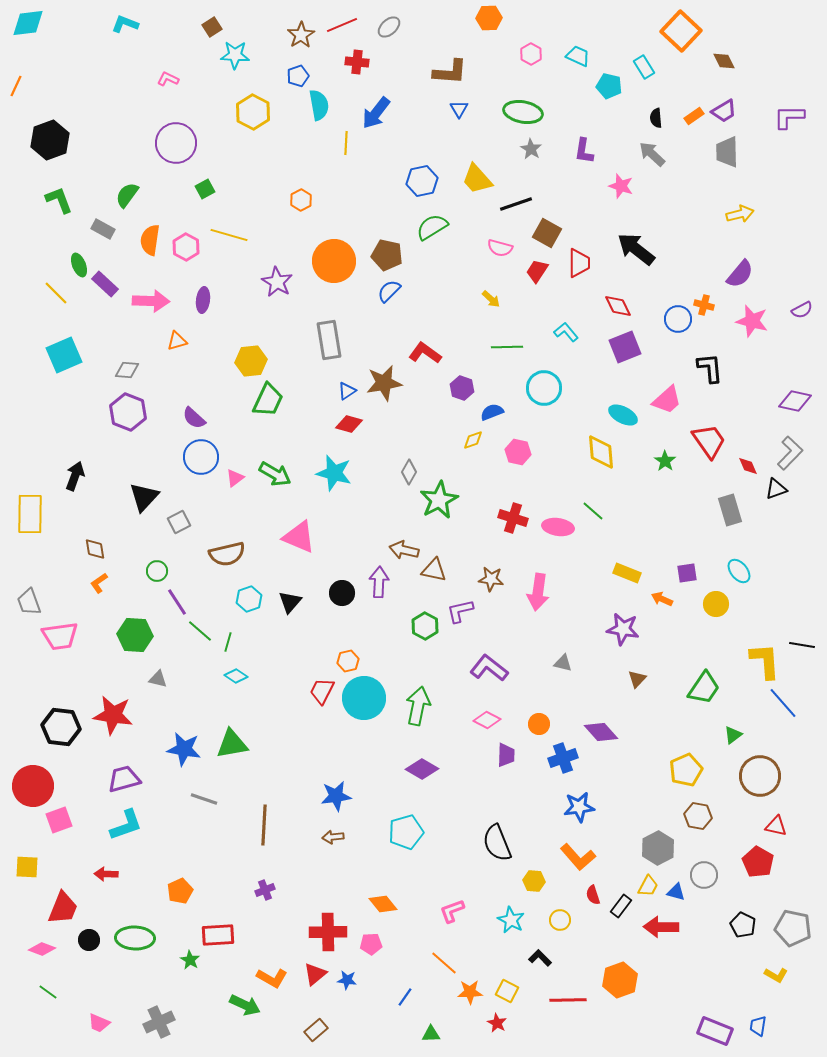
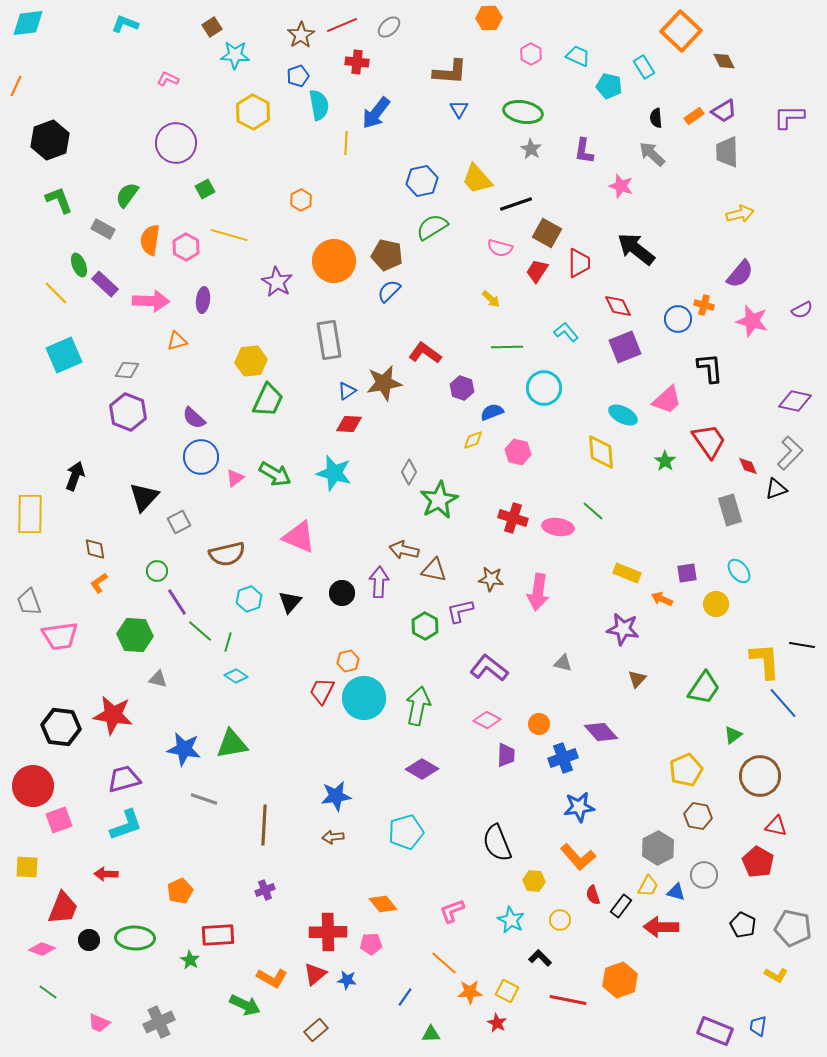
red diamond at (349, 424): rotated 12 degrees counterclockwise
red line at (568, 1000): rotated 12 degrees clockwise
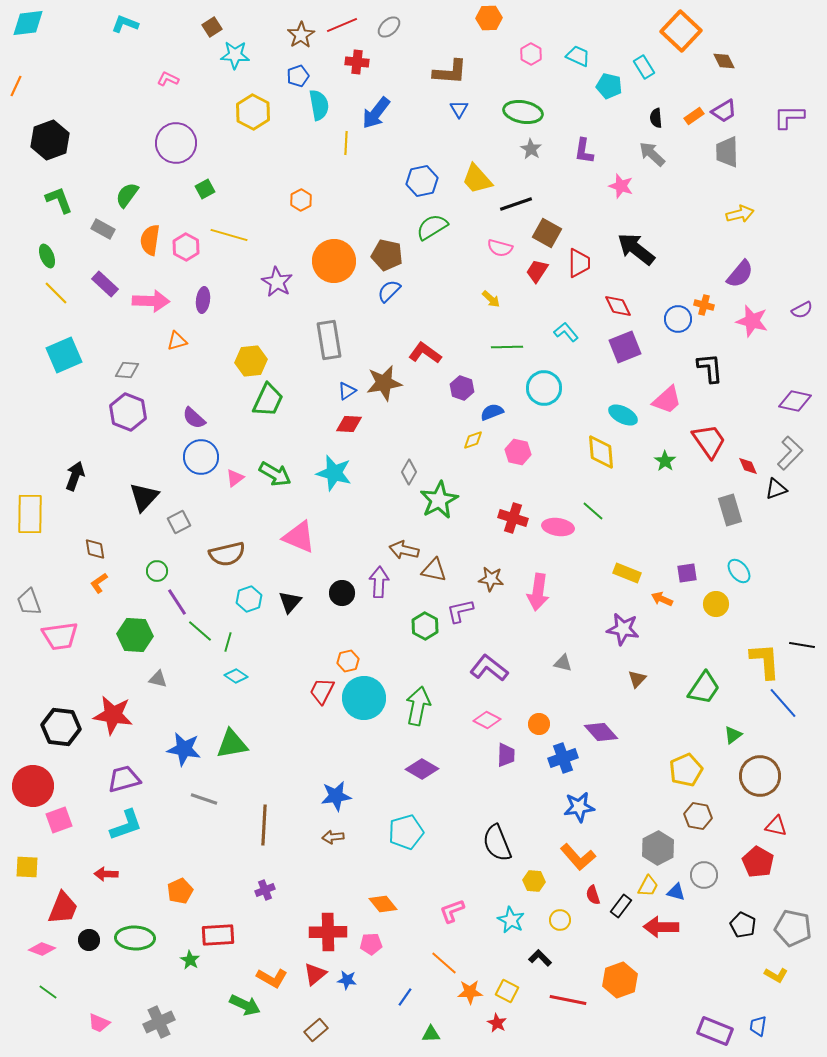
green ellipse at (79, 265): moved 32 px left, 9 px up
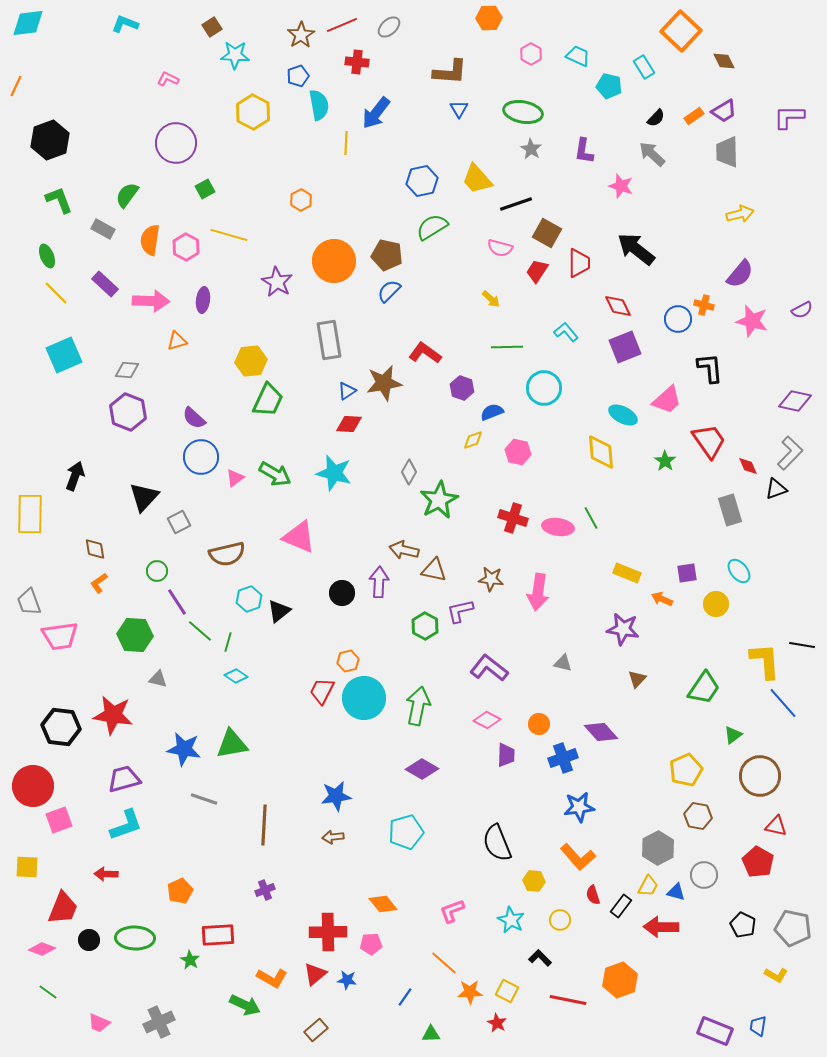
black semicircle at (656, 118): rotated 132 degrees counterclockwise
green line at (593, 511): moved 2 px left, 7 px down; rotated 20 degrees clockwise
black triangle at (290, 602): moved 11 px left, 9 px down; rotated 10 degrees clockwise
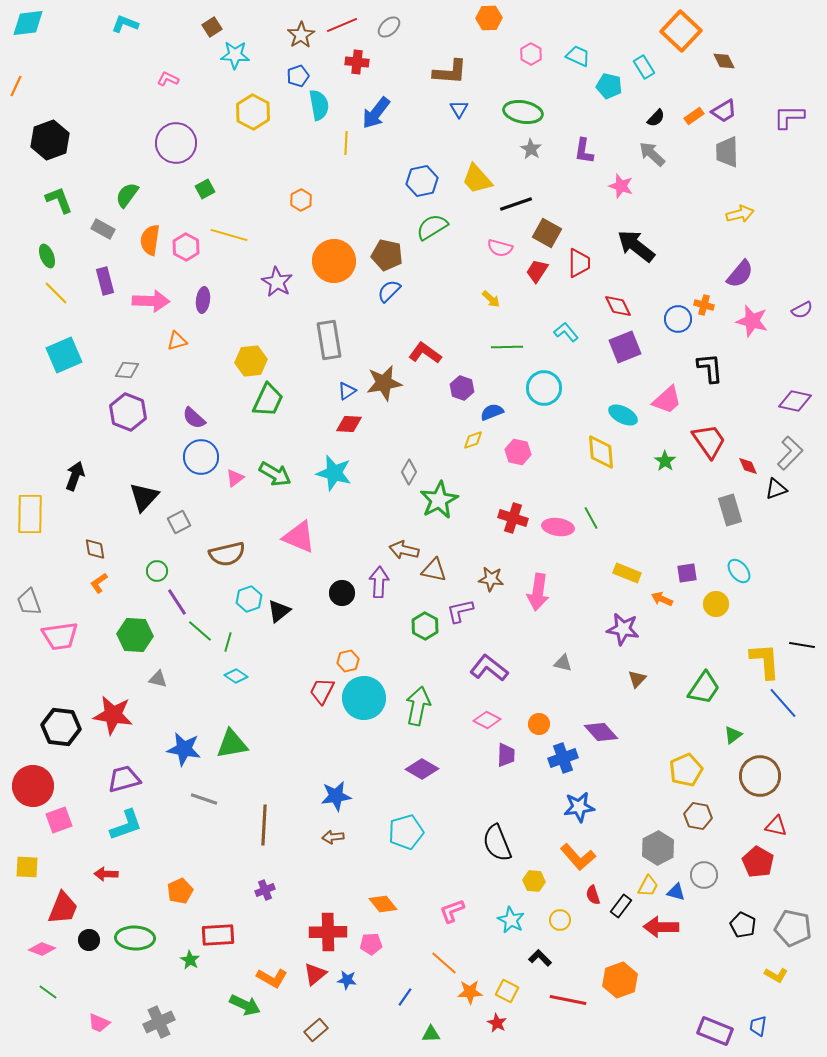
black arrow at (636, 249): moved 3 px up
purple rectangle at (105, 284): moved 3 px up; rotated 32 degrees clockwise
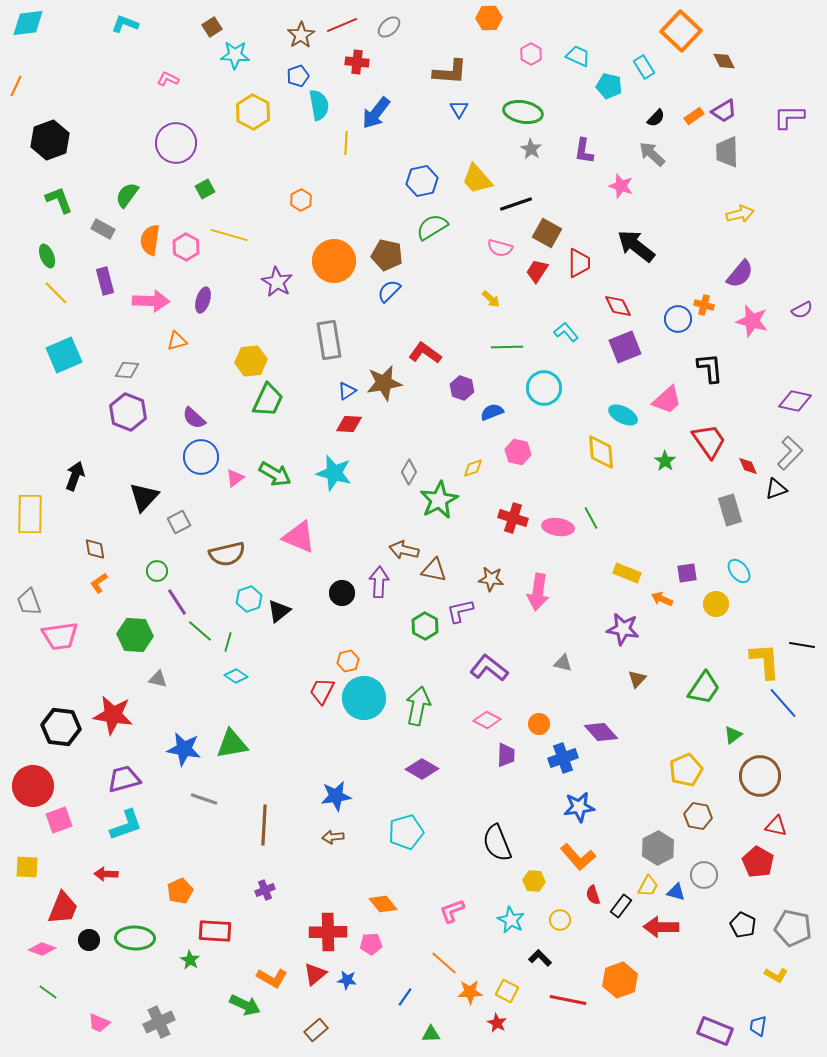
purple ellipse at (203, 300): rotated 10 degrees clockwise
yellow diamond at (473, 440): moved 28 px down
red rectangle at (218, 935): moved 3 px left, 4 px up; rotated 8 degrees clockwise
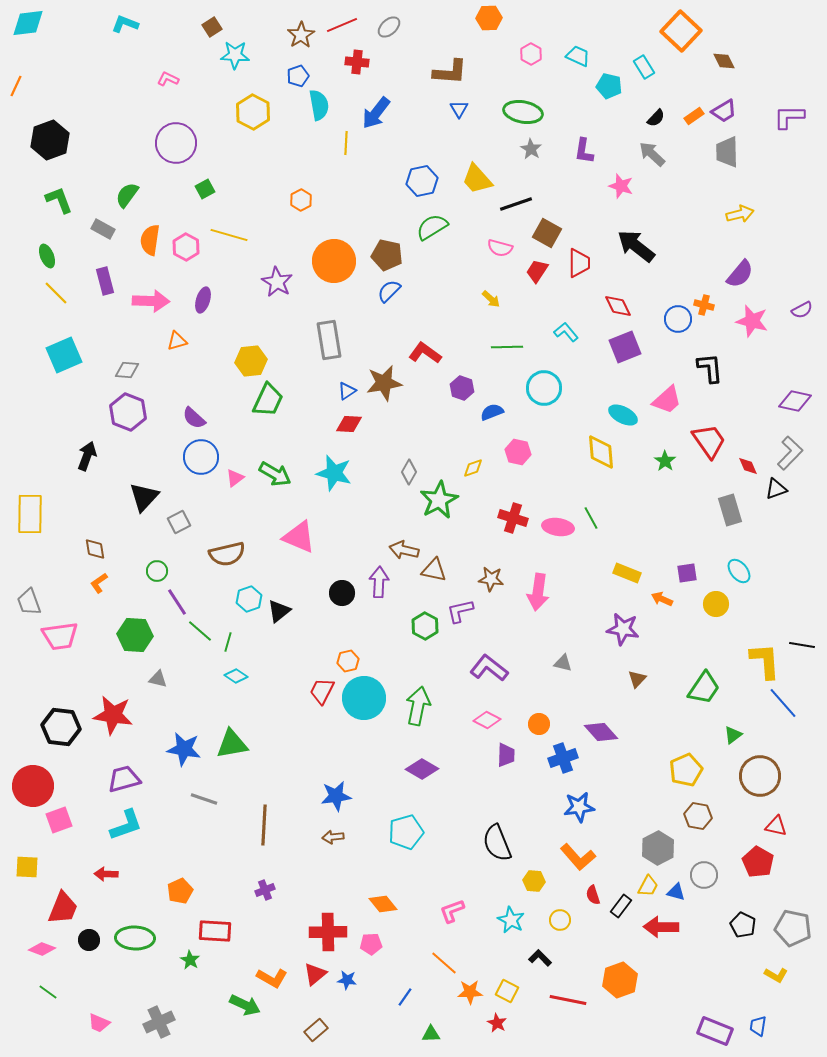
black arrow at (75, 476): moved 12 px right, 20 px up
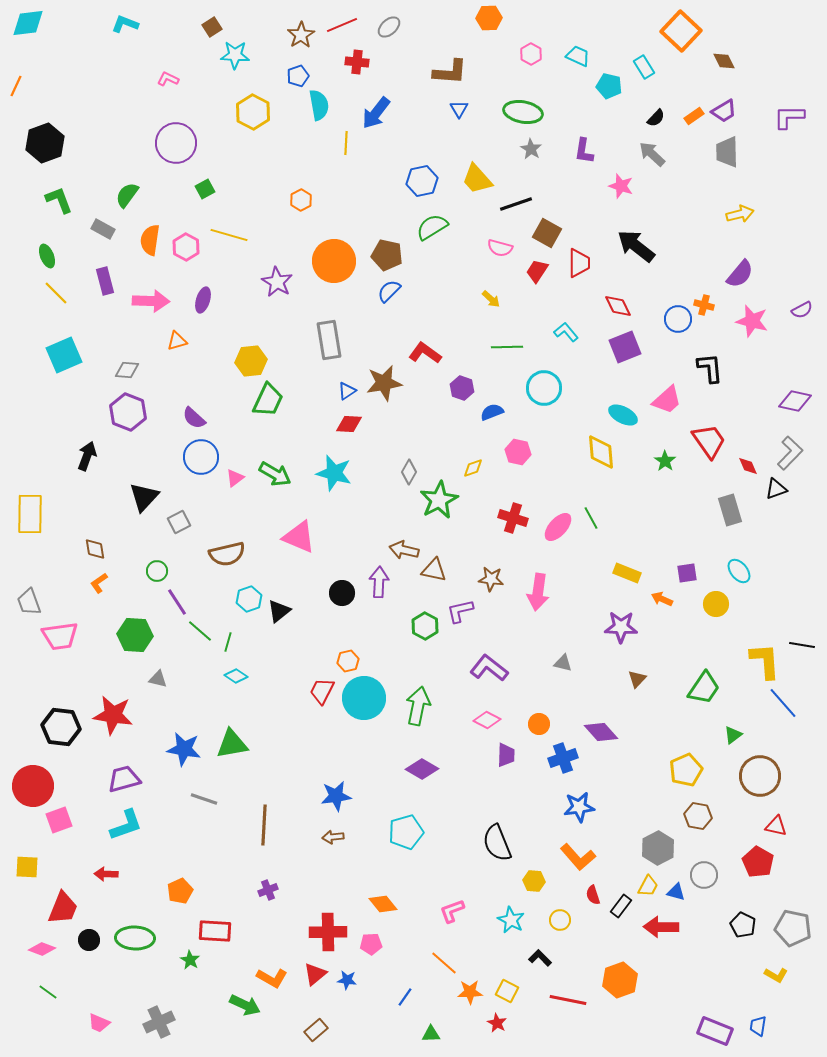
black hexagon at (50, 140): moved 5 px left, 3 px down
pink ellipse at (558, 527): rotated 56 degrees counterclockwise
purple star at (623, 629): moved 2 px left, 2 px up; rotated 8 degrees counterclockwise
purple cross at (265, 890): moved 3 px right
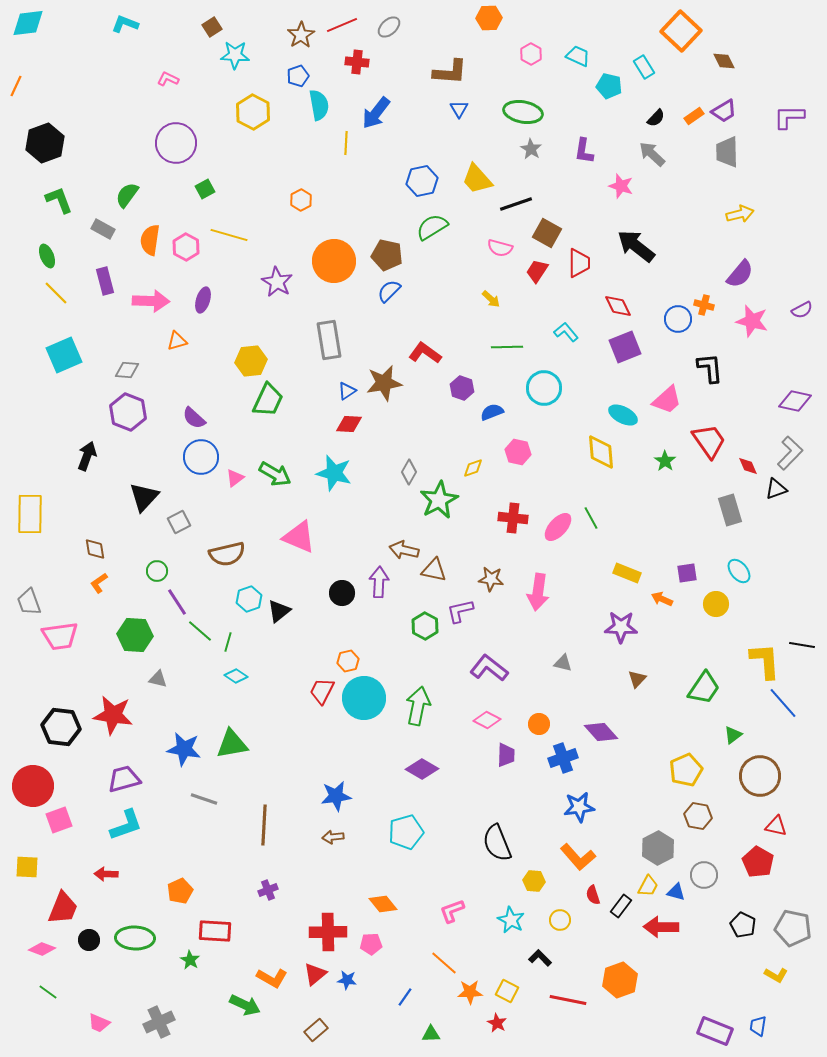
red cross at (513, 518): rotated 12 degrees counterclockwise
